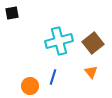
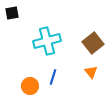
cyan cross: moved 12 px left
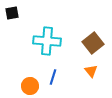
cyan cross: rotated 20 degrees clockwise
orange triangle: moved 1 px up
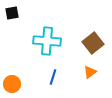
orange triangle: moved 1 px left, 1 px down; rotated 32 degrees clockwise
orange circle: moved 18 px left, 2 px up
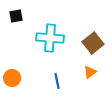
black square: moved 4 px right, 3 px down
cyan cross: moved 3 px right, 3 px up
blue line: moved 4 px right, 4 px down; rotated 28 degrees counterclockwise
orange circle: moved 6 px up
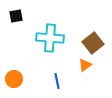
orange triangle: moved 5 px left, 7 px up
orange circle: moved 2 px right, 1 px down
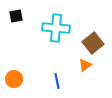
cyan cross: moved 6 px right, 10 px up
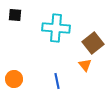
black square: moved 1 px left, 1 px up; rotated 16 degrees clockwise
orange triangle: rotated 32 degrees counterclockwise
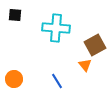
brown square: moved 2 px right, 2 px down; rotated 10 degrees clockwise
blue line: rotated 21 degrees counterclockwise
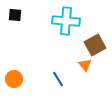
cyan cross: moved 10 px right, 7 px up
blue line: moved 1 px right, 2 px up
